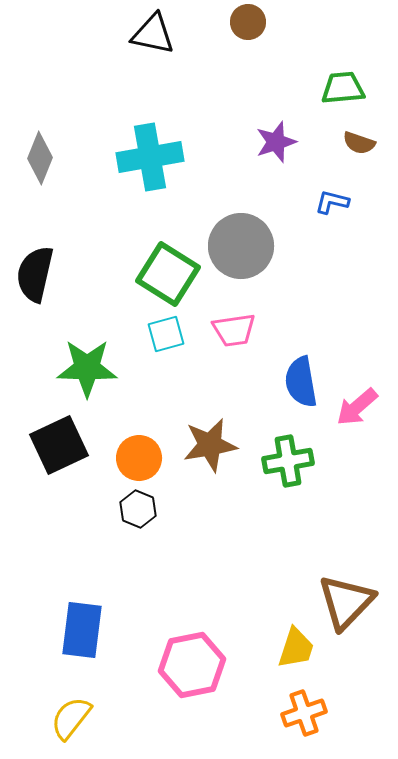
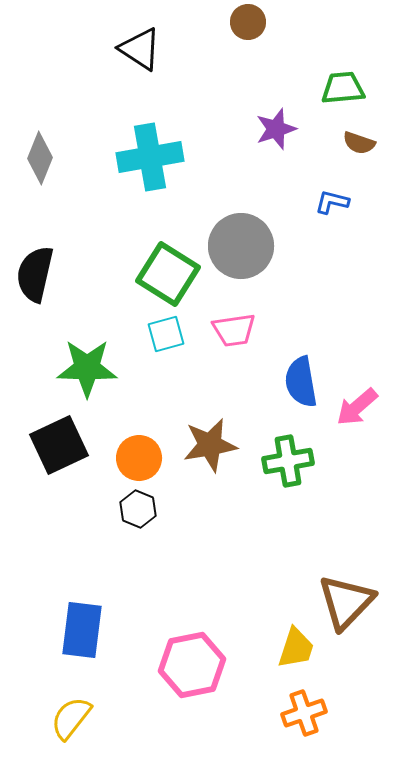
black triangle: moved 13 px left, 15 px down; rotated 21 degrees clockwise
purple star: moved 13 px up
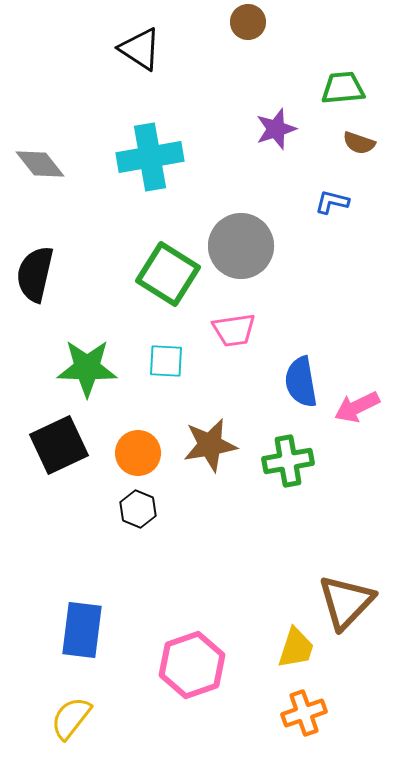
gray diamond: moved 6 px down; rotated 60 degrees counterclockwise
cyan square: moved 27 px down; rotated 18 degrees clockwise
pink arrow: rotated 15 degrees clockwise
orange circle: moved 1 px left, 5 px up
pink hexagon: rotated 8 degrees counterclockwise
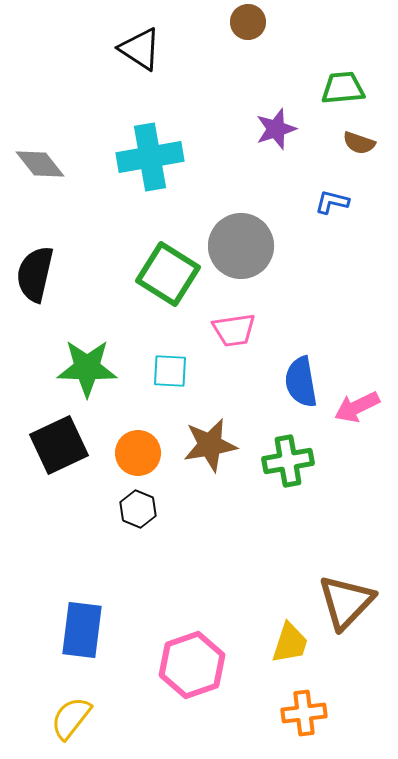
cyan square: moved 4 px right, 10 px down
yellow trapezoid: moved 6 px left, 5 px up
orange cross: rotated 12 degrees clockwise
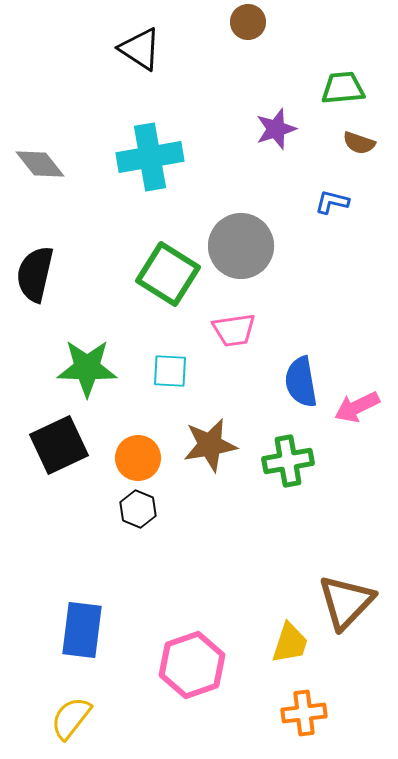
orange circle: moved 5 px down
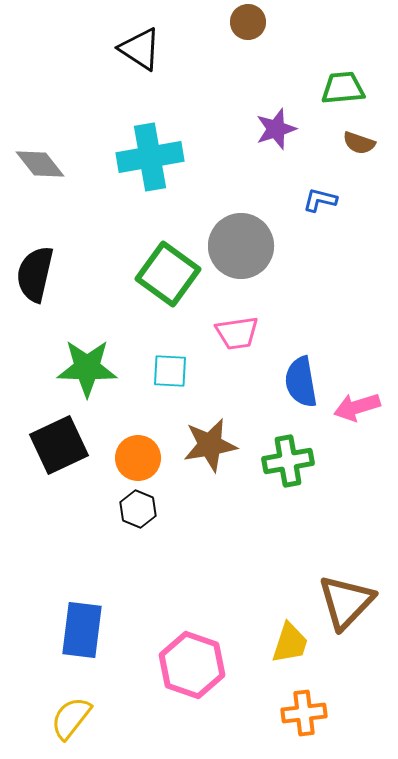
blue L-shape: moved 12 px left, 2 px up
green square: rotated 4 degrees clockwise
pink trapezoid: moved 3 px right, 3 px down
pink arrow: rotated 9 degrees clockwise
pink hexagon: rotated 22 degrees counterclockwise
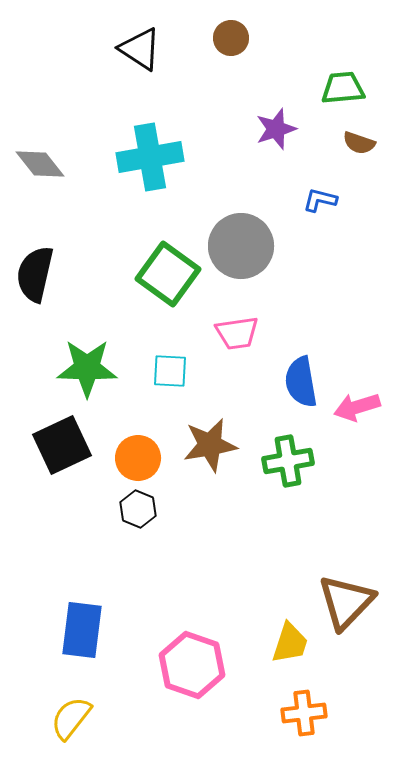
brown circle: moved 17 px left, 16 px down
black square: moved 3 px right
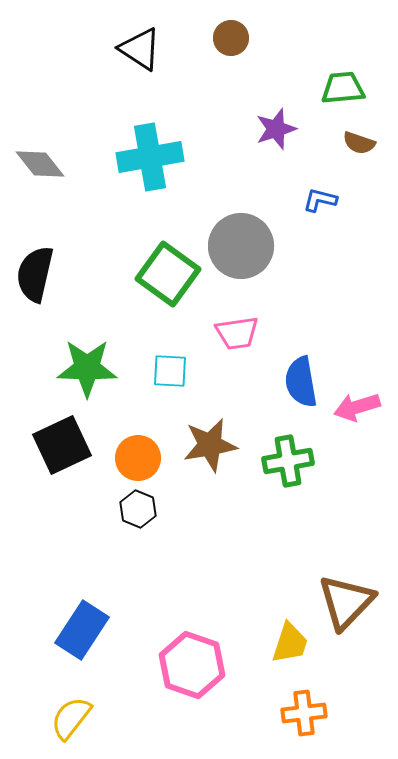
blue rectangle: rotated 26 degrees clockwise
